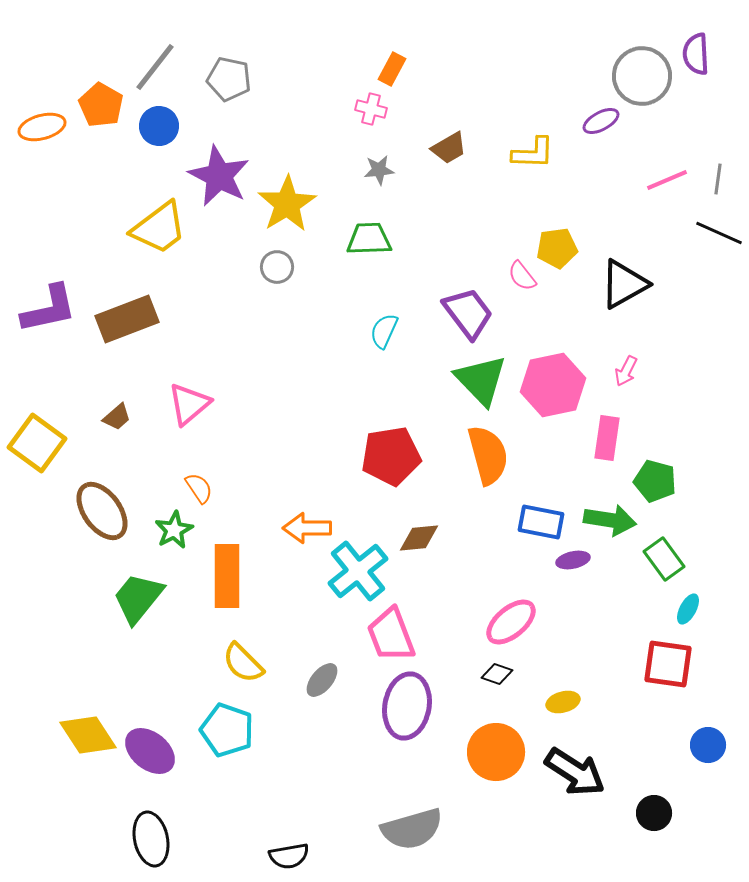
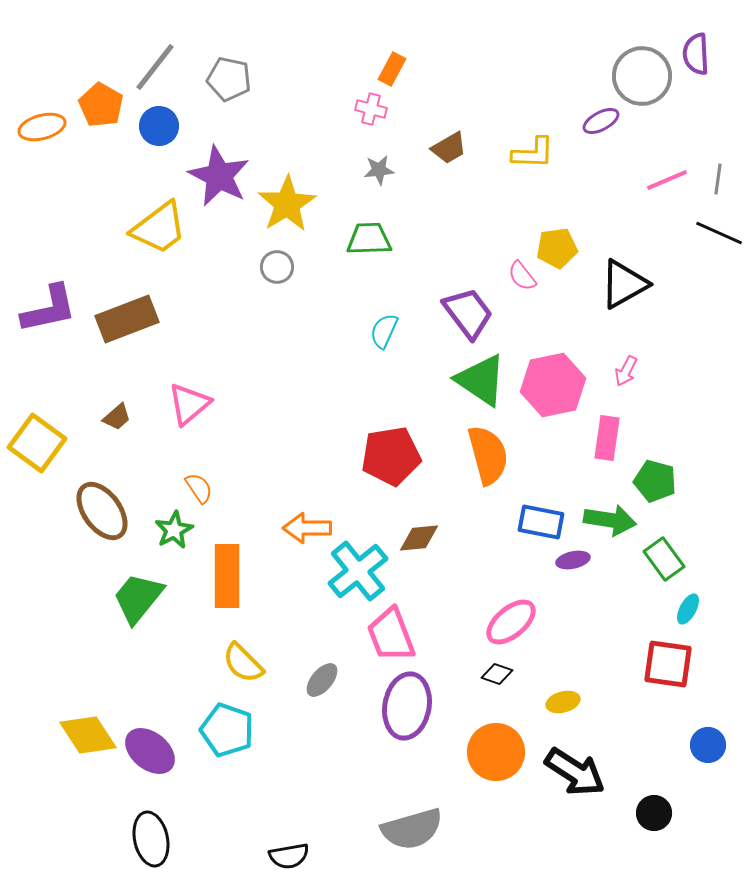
green triangle at (481, 380): rotated 12 degrees counterclockwise
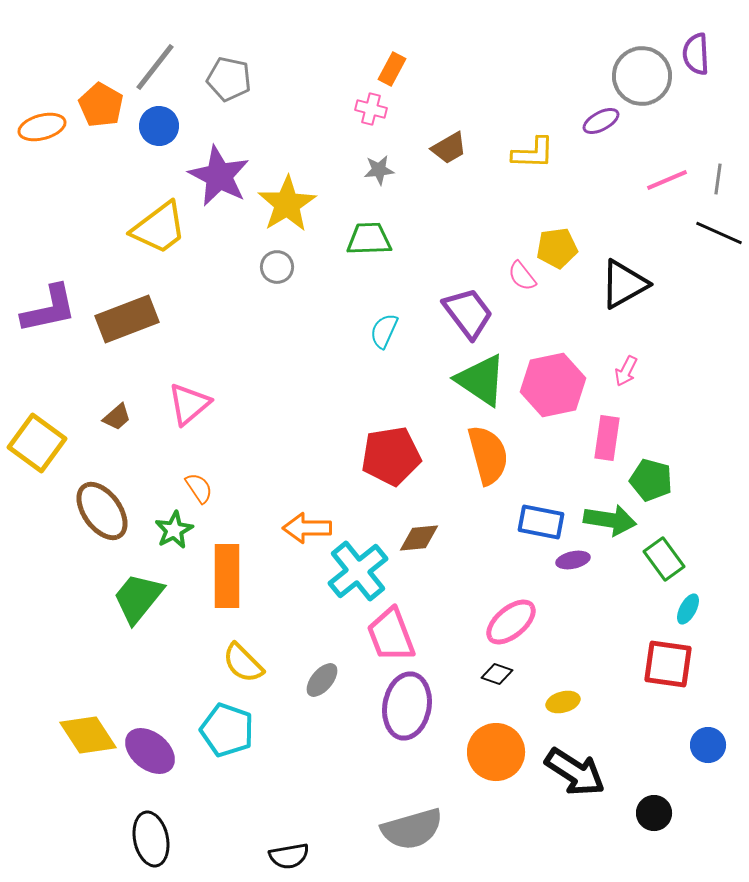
green pentagon at (655, 481): moved 4 px left, 1 px up
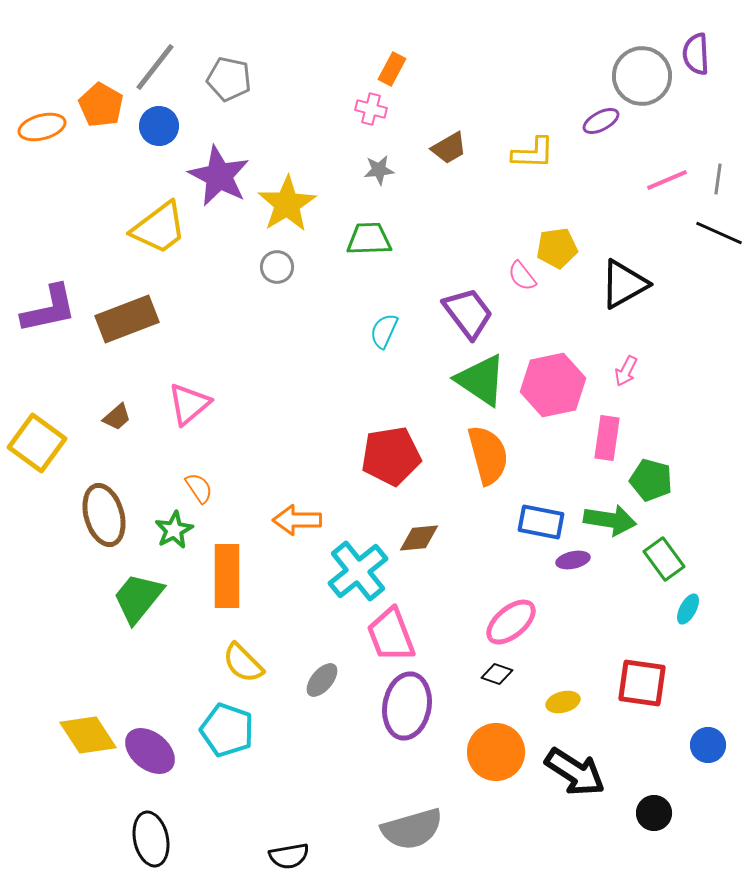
brown ellipse at (102, 511): moved 2 px right, 4 px down; rotated 20 degrees clockwise
orange arrow at (307, 528): moved 10 px left, 8 px up
red square at (668, 664): moved 26 px left, 19 px down
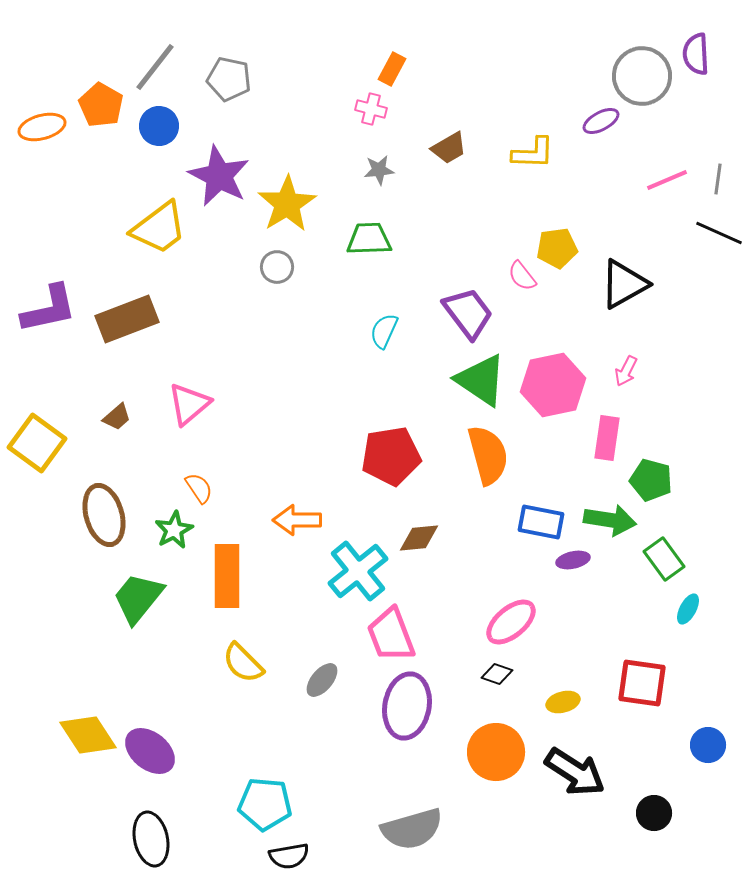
cyan pentagon at (227, 730): moved 38 px right, 74 px down; rotated 14 degrees counterclockwise
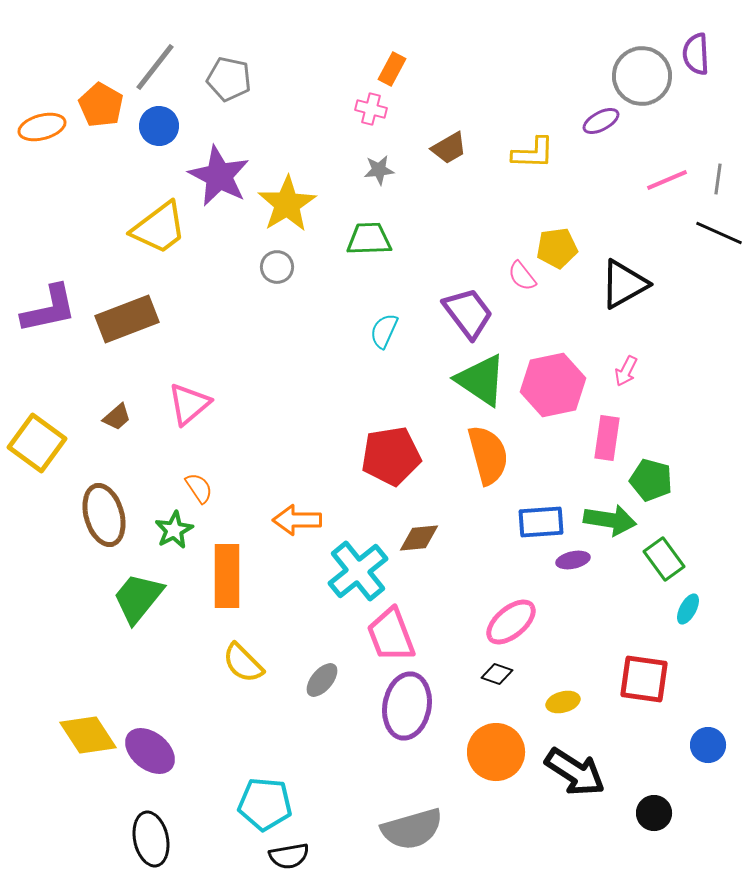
blue rectangle at (541, 522): rotated 15 degrees counterclockwise
red square at (642, 683): moved 2 px right, 4 px up
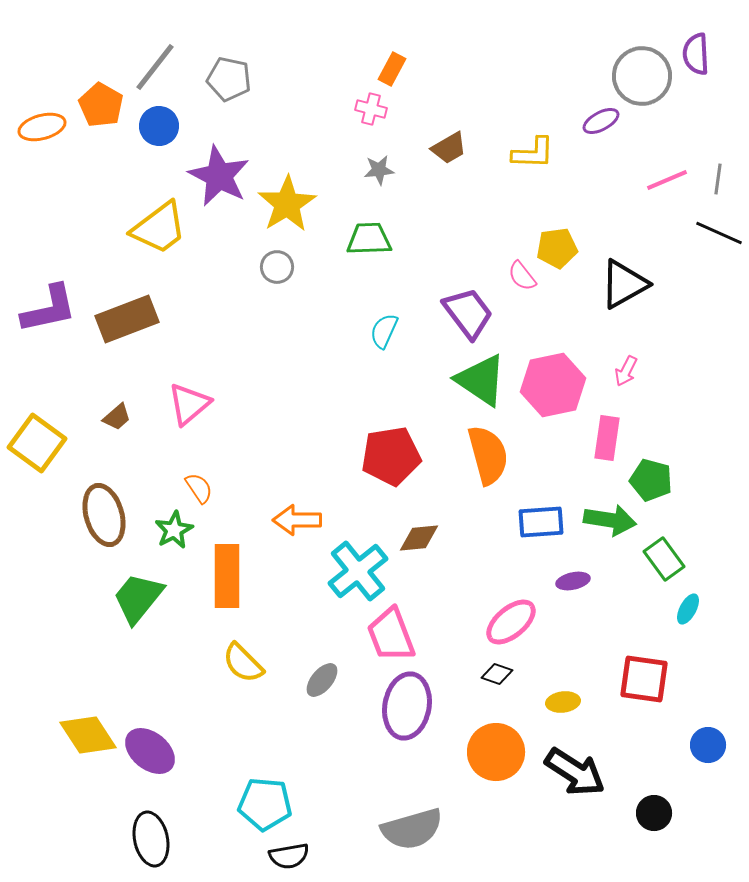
purple ellipse at (573, 560): moved 21 px down
yellow ellipse at (563, 702): rotated 8 degrees clockwise
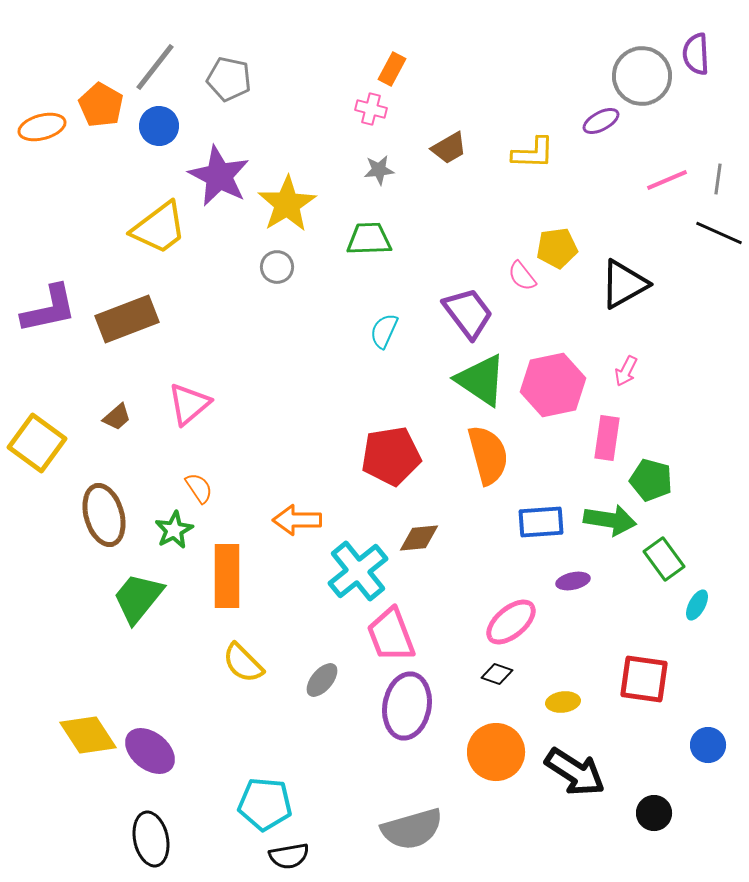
cyan ellipse at (688, 609): moved 9 px right, 4 px up
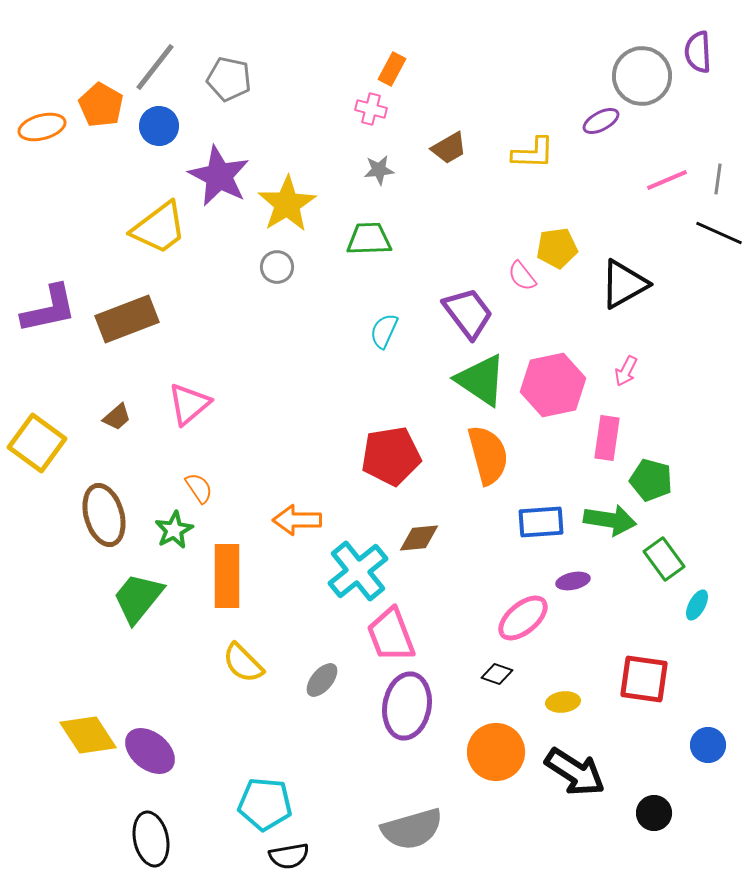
purple semicircle at (696, 54): moved 2 px right, 2 px up
pink ellipse at (511, 622): moved 12 px right, 4 px up
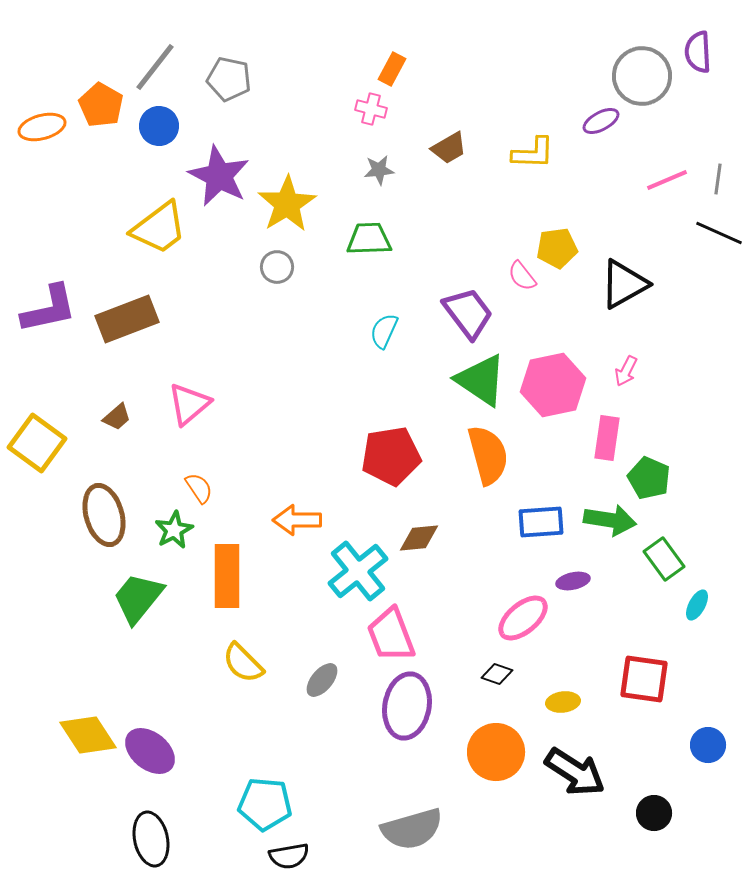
green pentagon at (651, 480): moved 2 px left, 2 px up; rotated 9 degrees clockwise
